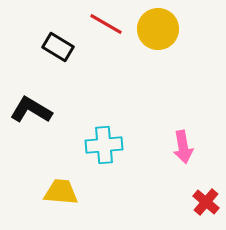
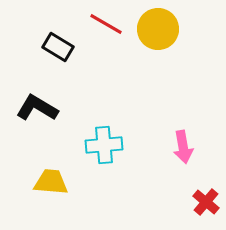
black L-shape: moved 6 px right, 2 px up
yellow trapezoid: moved 10 px left, 10 px up
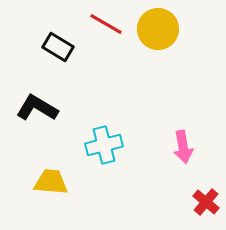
cyan cross: rotated 9 degrees counterclockwise
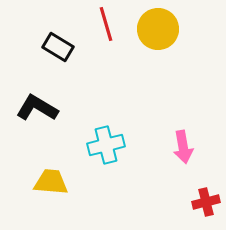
red line: rotated 44 degrees clockwise
cyan cross: moved 2 px right
red cross: rotated 36 degrees clockwise
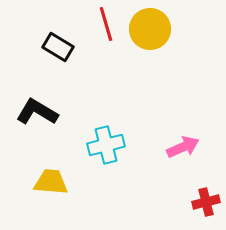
yellow circle: moved 8 px left
black L-shape: moved 4 px down
pink arrow: rotated 104 degrees counterclockwise
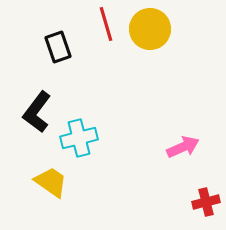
black rectangle: rotated 40 degrees clockwise
black L-shape: rotated 84 degrees counterclockwise
cyan cross: moved 27 px left, 7 px up
yellow trapezoid: rotated 30 degrees clockwise
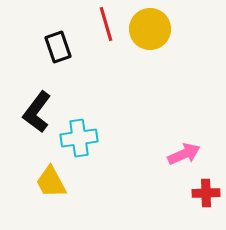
cyan cross: rotated 6 degrees clockwise
pink arrow: moved 1 px right, 7 px down
yellow trapezoid: rotated 153 degrees counterclockwise
red cross: moved 9 px up; rotated 12 degrees clockwise
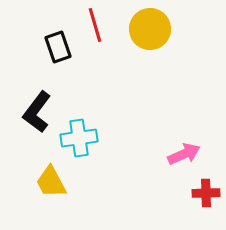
red line: moved 11 px left, 1 px down
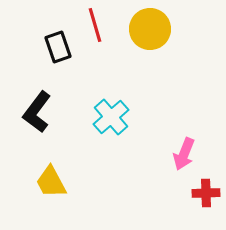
cyan cross: moved 32 px right, 21 px up; rotated 33 degrees counterclockwise
pink arrow: rotated 136 degrees clockwise
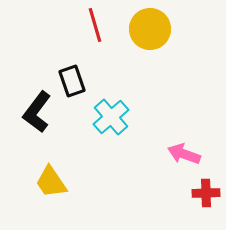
black rectangle: moved 14 px right, 34 px down
pink arrow: rotated 88 degrees clockwise
yellow trapezoid: rotated 6 degrees counterclockwise
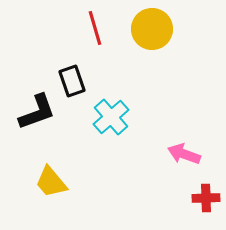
red line: moved 3 px down
yellow circle: moved 2 px right
black L-shape: rotated 147 degrees counterclockwise
yellow trapezoid: rotated 6 degrees counterclockwise
red cross: moved 5 px down
